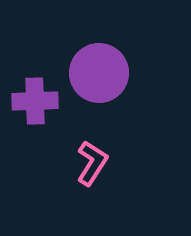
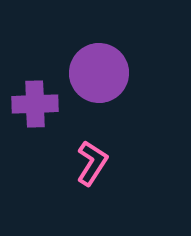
purple cross: moved 3 px down
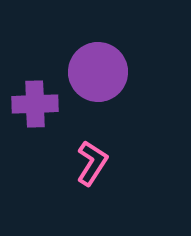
purple circle: moved 1 px left, 1 px up
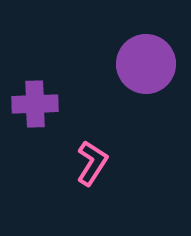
purple circle: moved 48 px right, 8 px up
